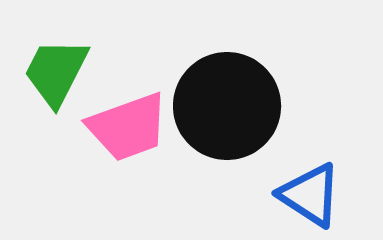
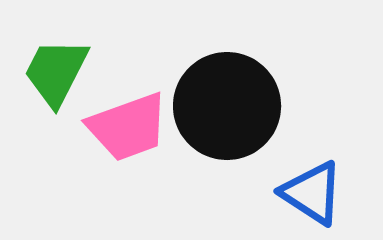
blue triangle: moved 2 px right, 2 px up
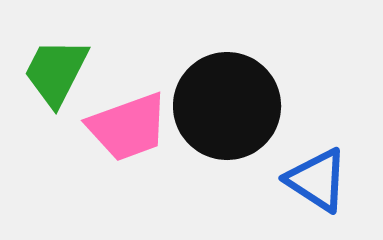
blue triangle: moved 5 px right, 13 px up
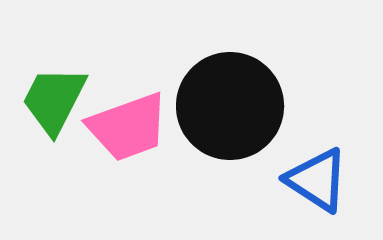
green trapezoid: moved 2 px left, 28 px down
black circle: moved 3 px right
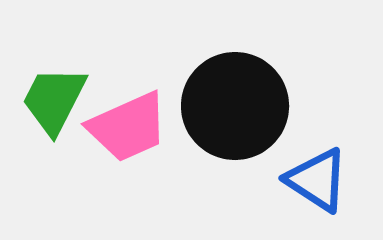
black circle: moved 5 px right
pink trapezoid: rotated 4 degrees counterclockwise
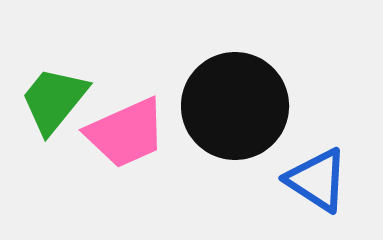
green trapezoid: rotated 12 degrees clockwise
pink trapezoid: moved 2 px left, 6 px down
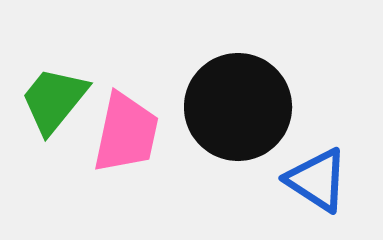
black circle: moved 3 px right, 1 px down
pink trapezoid: rotated 54 degrees counterclockwise
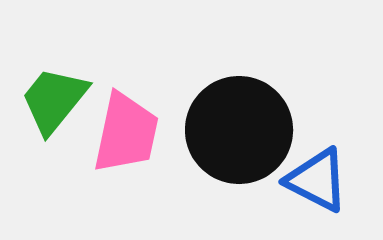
black circle: moved 1 px right, 23 px down
blue triangle: rotated 6 degrees counterclockwise
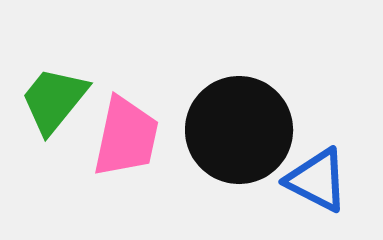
pink trapezoid: moved 4 px down
